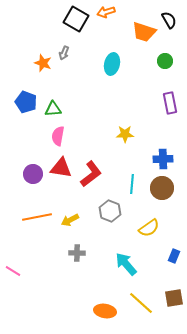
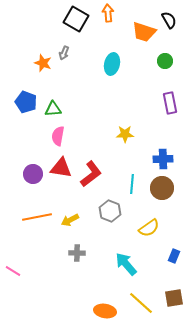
orange arrow: moved 2 px right, 1 px down; rotated 102 degrees clockwise
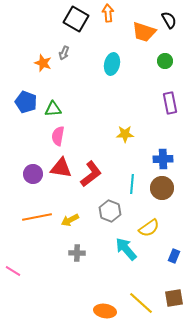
cyan arrow: moved 15 px up
